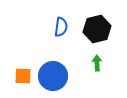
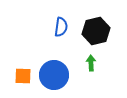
black hexagon: moved 1 px left, 2 px down
green arrow: moved 6 px left
blue circle: moved 1 px right, 1 px up
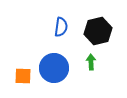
black hexagon: moved 2 px right
green arrow: moved 1 px up
blue circle: moved 7 px up
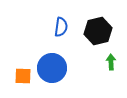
green arrow: moved 20 px right
blue circle: moved 2 px left
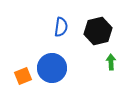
orange square: rotated 24 degrees counterclockwise
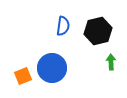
blue semicircle: moved 2 px right, 1 px up
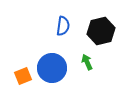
black hexagon: moved 3 px right
green arrow: moved 24 px left; rotated 21 degrees counterclockwise
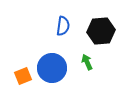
black hexagon: rotated 8 degrees clockwise
